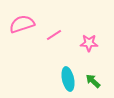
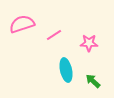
cyan ellipse: moved 2 px left, 9 px up
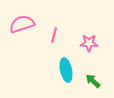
pink line: rotated 42 degrees counterclockwise
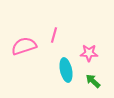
pink semicircle: moved 2 px right, 22 px down
pink star: moved 10 px down
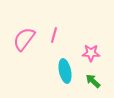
pink semicircle: moved 7 px up; rotated 35 degrees counterclockwise
pink star: moved 2 px right
cyan ellipse: moved 1 px left, 1 px down
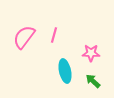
pink semicircle: moved 2 px up
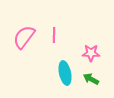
pink line: rotated 14 degrees counterclockwise
cyan ellipse: moved 2 px down
green arrow: moved 2 px left, 2 px up; rotated 14 degrees counterclockwise
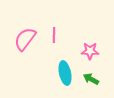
pink semicircle: moved 1 px right, 2 px down
pink star: moved 1 px left, 2 px up
